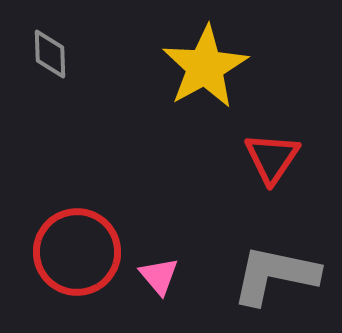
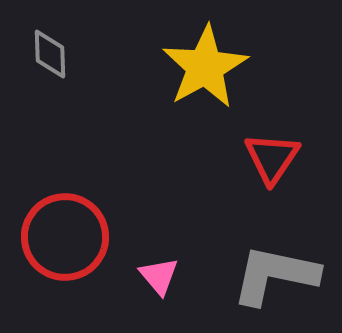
red circle: moved 12 px left, 15 px up
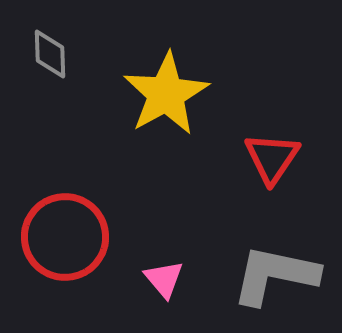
yellow star: moved 39 px left, 27 px down
pink triangle: moved 5 px right, 3 px down
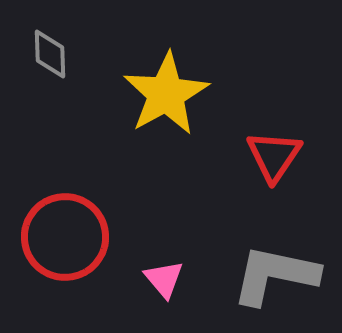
red triangle: moved 2 px right, 2 px up
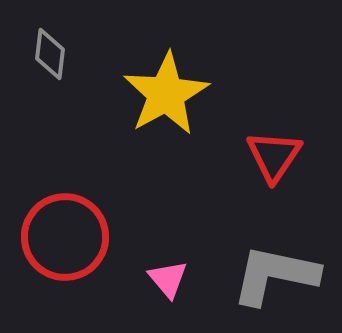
gray diamond: rotated 9 degrees clockwise
pink triangle: moved 4 px right
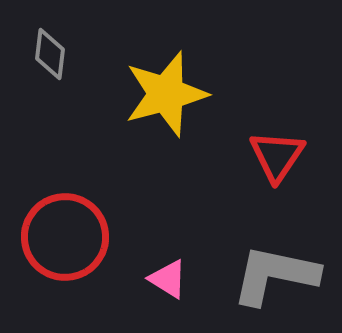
yellow star: rotated 14 degrees clockwise
red triangle: moved 3 px right
pink triangle: rotated 18 degrees counterclockwise
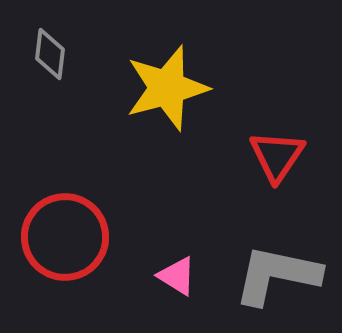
yellow star: moved 1 px right, 6 px up
gray L-shape: moved 2 px right
pink triangle: moved 9 px right, 3 px up
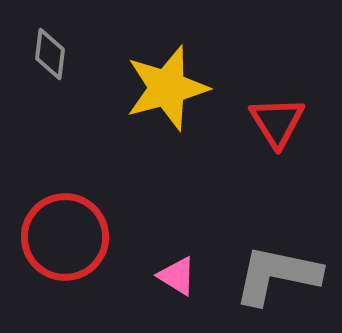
red triangle: moved 34 px up; rotated 6 degrees counterclockwise
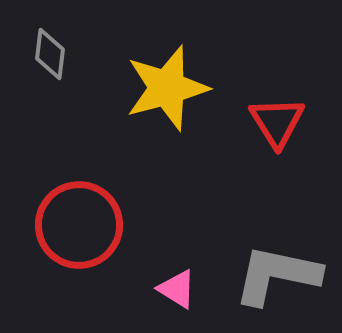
red circle: moved 14 px right, 12 px up
pink triangle: moved 13 px down
